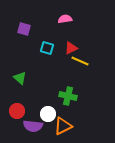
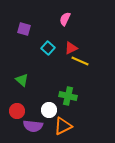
pink semicircle: rotated 56 degrees counterclockwise
cyan square: moved 1 px right; rotated 24 degrees clockwise
green triangle: moved 2 px right, 2 px down
white circle: moved 1 px right, 4 px up
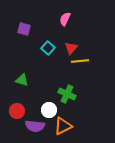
red triangle: rotated 24 degrees counterclockwise
yellow line: rotated 30 degrees counterclockwise
green triangle: rotated 24 degrees counterclockwise
green cross: moved 1 px left, 2 px up; rotated 12 degrees clockwise
purple semicircle: moved 2 px right
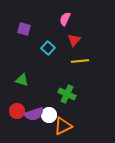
red triangle: moved 3 px right, 8 px up
white circle: moved 5 px down
purple semicircle: moved 1 px left, 12 px up; rotated 24 degrees counterclockwise
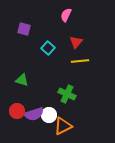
pink semicircle: moved 1 px right, 4 px up
red triangle: moved 2 px right, 2 px down
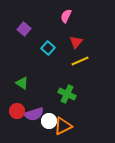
pink semicircle: moved 1 px down
purple square: rotated 24 degrees clockwise
yellow line: rotated 18 degrees counterclockwise
green triangle: moved 3 px down; rotated 16 degrees clockwise
white circle: moved 6 px down
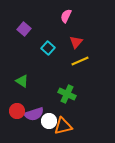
green triangle: moved 2 px up
orange triangle: rotated 12 degrees clockwise
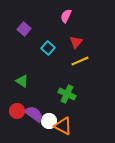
purple semicircle: rotated 126 degrees counterclockwise
orange triangle: rotated 42 degrees clockwise
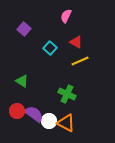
red triangle: rotated 40 degrees counterclockwise
cyan square: moved 2 px right
orange triangle: moved 3 px right, 3 px up
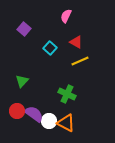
green triangle: rotated 40 degrees clockwise
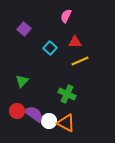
red triangle: moved 1 px left; rotated 32 degrees counterclockwise
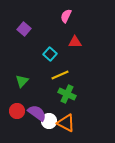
cyan square: moved 6 px down
yellow line: moved 20 px left, 14 px down
purple semicircle: moved 3 px right, 1 px up
